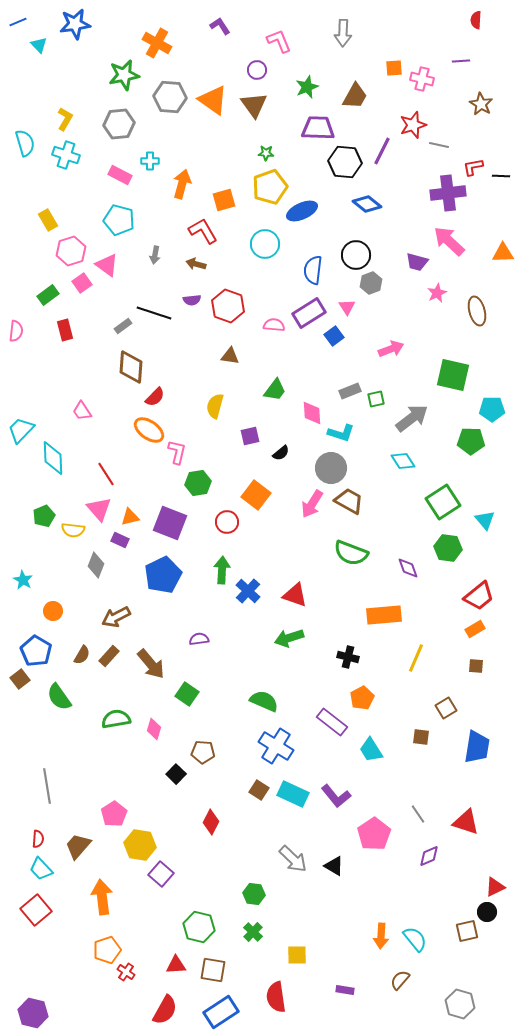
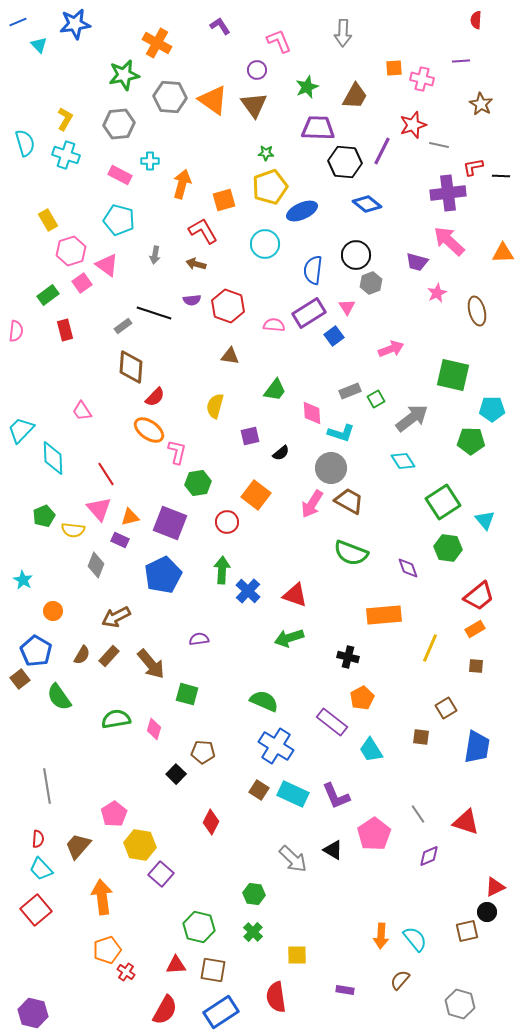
green square at (376, 399): rotated 18 degrees counterclockwise
yellow line at (416, 658): moved 14 px right, 10 px up
green square at (187, 694): rotated 20 degrees counterclockwise
purple L-shape at (336, 796): rotated 16 degrees clockwise
black triangle at (334, 866): moved 1 px left, 16 px up
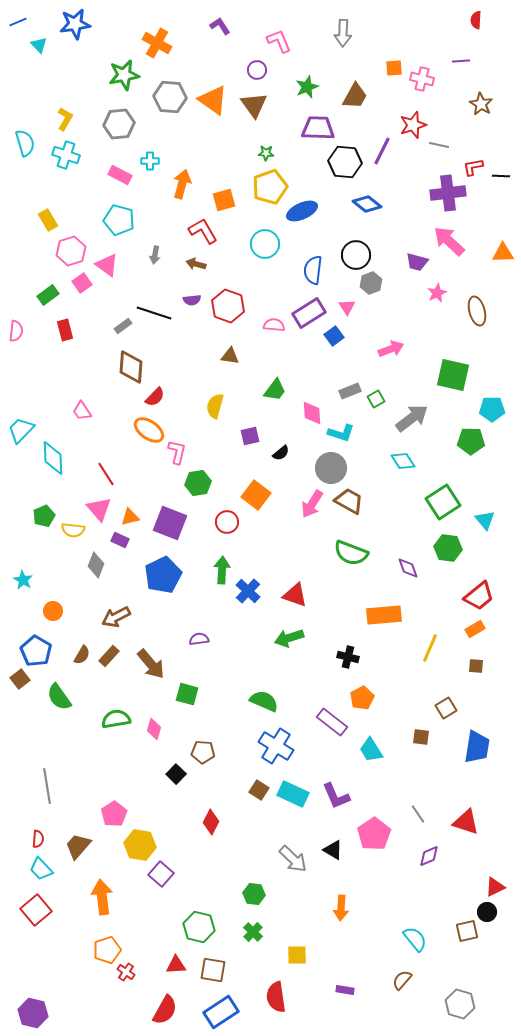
orange arrow at (381, 936): moved 40 px left, 28 px up
brown semicircle at (400, 980): moved 2 px right
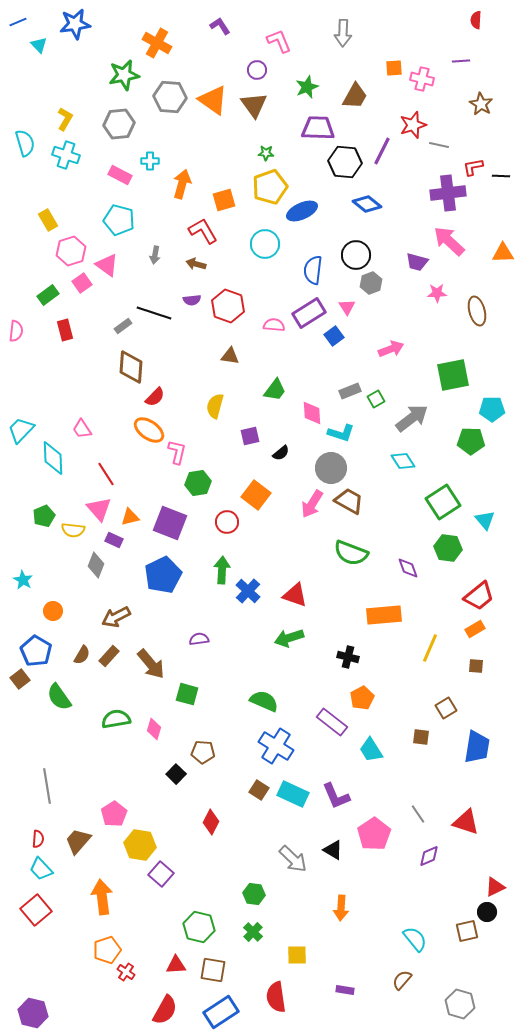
pink star at (437, 293): rotated 24 degrees clockwise
green square at (453, 375): rotated 24 degrees counterclockwise
pink trapezoid at (82, 411): moved 18 px down
purple rectangle at (120, 540): moved 6 px left
brown trapezoid at (78, 846): moved 5 px up
